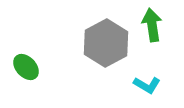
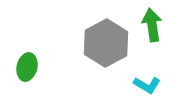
green ellipse: moved 1 px right; rotated 56 degrees clockwise
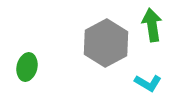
cyan L-shape: moved 1 px right, 2 px up
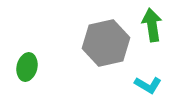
gray hexagon: rotated 15 degrees clockwise
cyan L-shape: moved 2 px down
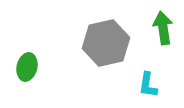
green arrow: moved 11 px right, 3 px down
cyan L-shape: rotated 68 degrees clockwise
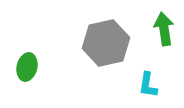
green arrow: moved 1 px right, 1 px down
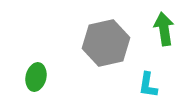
green ellipse: moved 9 px right, 10 px down
